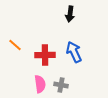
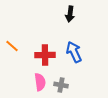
orange line: moved 3 px left, 1 px down
pink semicircle: moved 2 px up
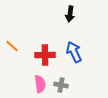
pink semicircle: moved 2 px down
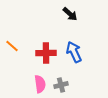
black arrow: rotated 56 degrees counterclockwise
red cross: moved 1 px right, 2 px up
gray cross: rotated 24 degrees counterclockwise
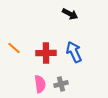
black arrow: rotated 14 degrees counterclockwise
orange line: moved 2 px right, 2 px down
gray cross: moved 1 px up
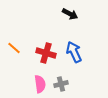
red cross: rotated 18 degrees clockwise
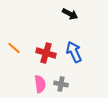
gray cross: rotated 24 degrees clockwise
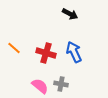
pink semicircle: moved 2 px down; rotated 42 degrees counterclockwise
